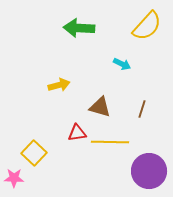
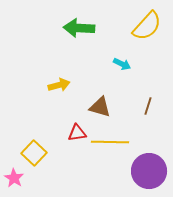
brown line: moved 6 px right, 3 px up
pink star: rotated 30 degrees clockwise
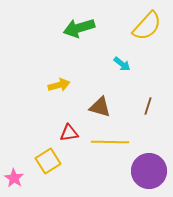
green arrow: rotated 20 degrees counterclockwise
cyan arrow: rotated 12 degrees clockwise
red triangle: moved 8 px left
yellow square: moved 14 px right, 8 px down; rotated 15 degrees clockwise
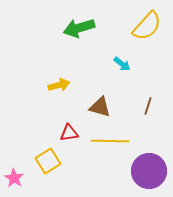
yellow line: moved 1 px up
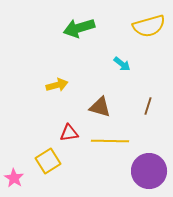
yellow semicircle: moved 2 px right; rotated 32 degrees clockwise
yellow arrow: moved 2 px left
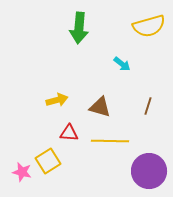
green arrow: rotated 68 degrees counterclockwise
yellow arrow: moved 15 px down
red triangle: rotated 12 degrees clockwise
pink star: moved 8 px right, 6 px up; rotated 18 degrees counterclockwise
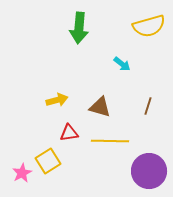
red triangle: rotated 12 degrees counterclockwise
pink star: moved 1 px down; rotated 30 degrees clockwise
